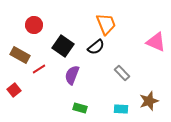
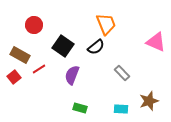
red square: moved 13 px up
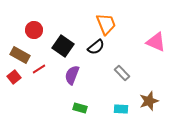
red circle: moved 5 px down
